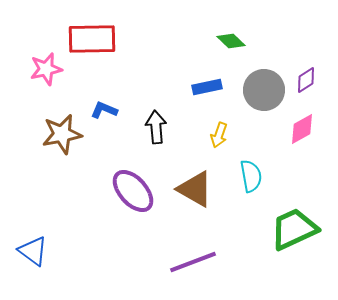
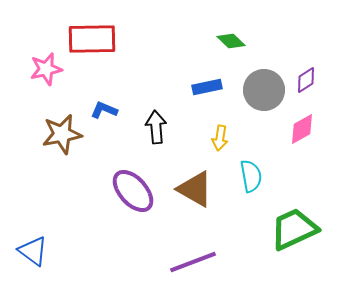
yellow arrow: moved 1 px right, 3 px down; rotated 10 degrees counterclockwise
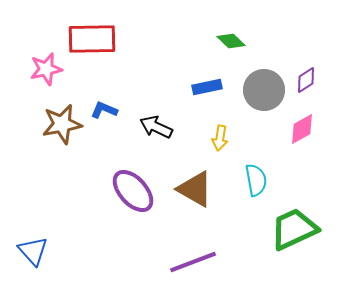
black arrow: rotated 60 degrees counterclockwise
brown star: moved 10 px up
cyan semicircle: moved 5 px right, 4 px down
blue triangle: rotated 12 degrees clockwise
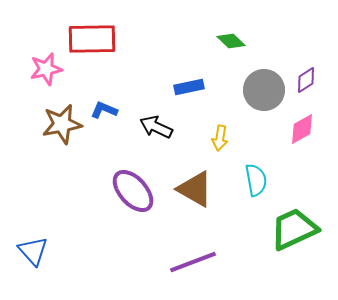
blue rectangle: moved 18 px left
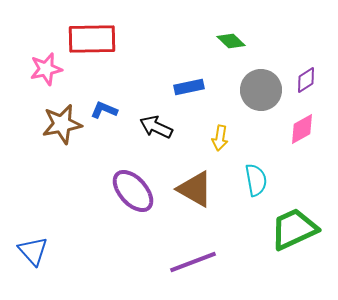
gray circle: moved 3 px left
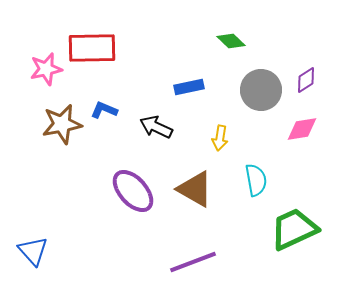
red rectangle: moved 9 px down
pink diamond: rotated 20 degrees clockwise
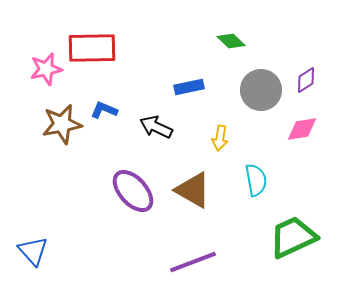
brown triangle: moved 2 px left, 1 px down
green trapezoid: moved 1 px left, 8 px down
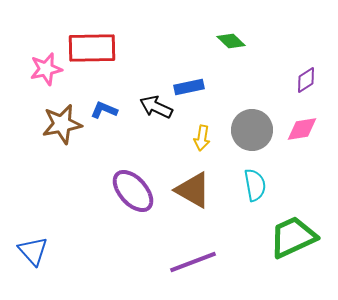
gray circle: moved 9 px left, 40 px down
black arrow: moved 20 px up
yellow arrow: moved 18 px left
cyan semicircle: moved 1 px left, 5 px down
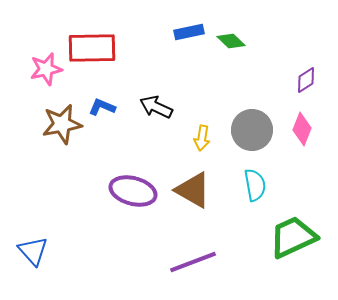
blue rectangle: moved 55 px up
blue L-shape: moved 2 px left, 3 px up
pink diamond: rotated 60 degrees counterclockwise
purple ellipse: rotated 33 degrees counterclockwise
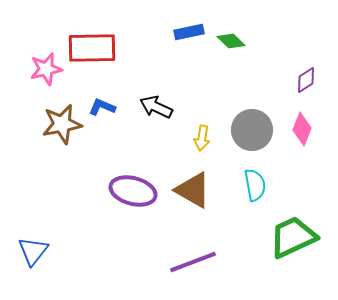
blue triangle: rotated 20 degrees clockwise
